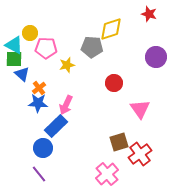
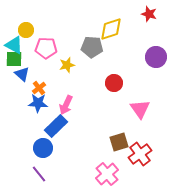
yellow circle: moved 4 px left, 3 px up
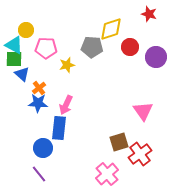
red circle: moved 16 px right, 36 px up
pink triangle: moved 3 px right, 2 px down
blue rectangle: moved 3 px right, 2 px down; rotated 40 degrees counterclockwise
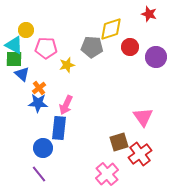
pink triangle: moved 6 px down
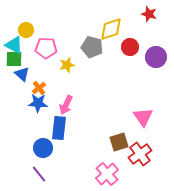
gray pentagon: rotated 10 degrees clockwise
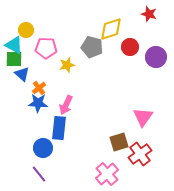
pink triangle: rotated 10 degrees clockwise
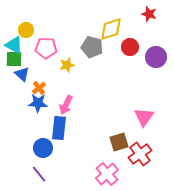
pink triangle: moved 1 px right
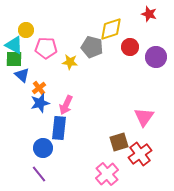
yellow star: moved 3 px right, 3 px up; rotated 21 degrees clockwise
blue triangle: moved 1 px down
blue star: moved 2 px right; rotated 18 degrees counterclockwise
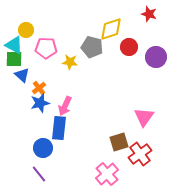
red circle: moved 1 px left
pink arrow: moved 1 px left, 1 px down
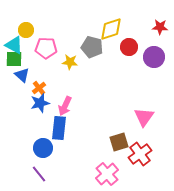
red star: moved 11 px right, 13 px down; rotated 14 degrees counterclockwise
purple circle: moved 2 px left
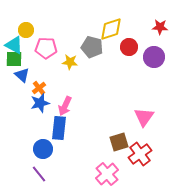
blue circle: moved 1 px down
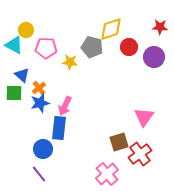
green square: moved 34 px down
